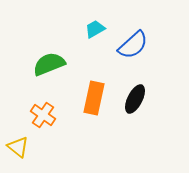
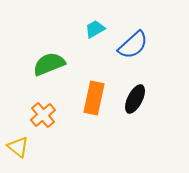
orange cross: rotated 15 degrees clockwise
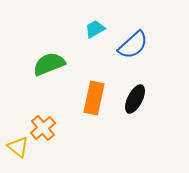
orange cross: moved 13 px down
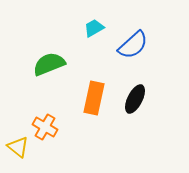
cyan trapezoid: moved 1 px left, 1 px up
orange cross: moved 2 px right, 1 px up; rotated 20 degrees counterclockwise
